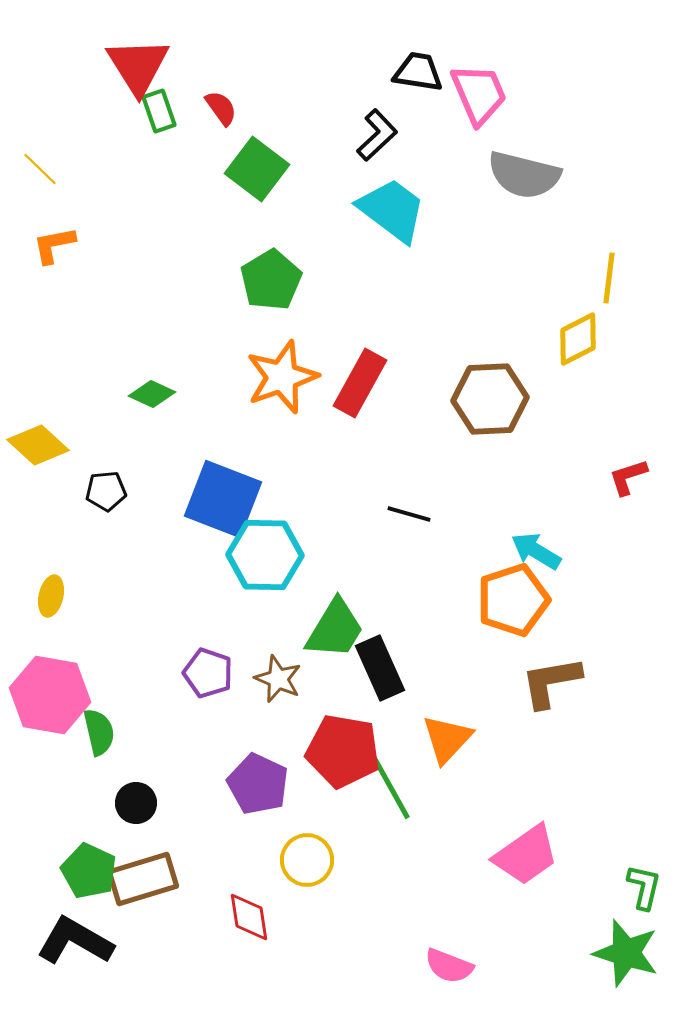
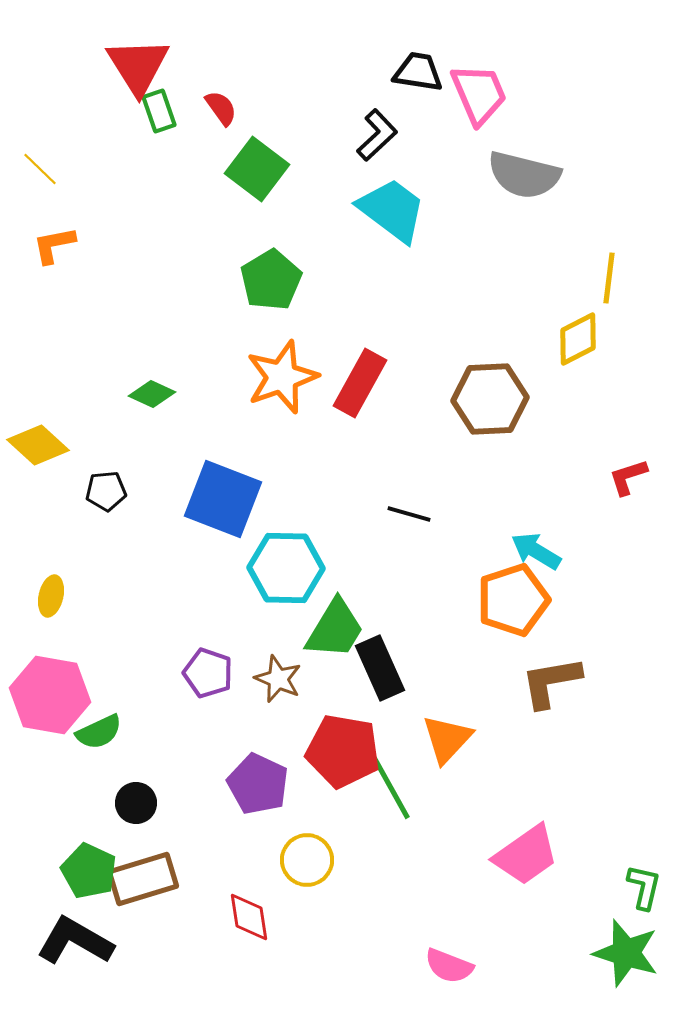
cyan hexagon at (265, 555): moved 21 px right, 13 px down
green semicircle at (99, 732): rotated 78 degrees clockwise
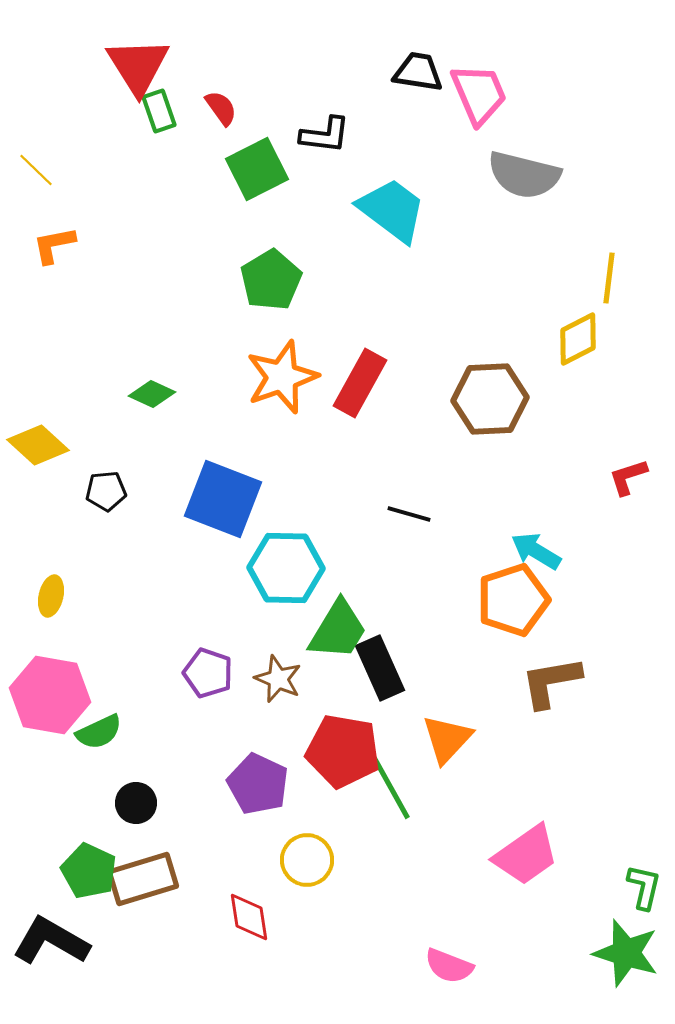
black L-shape at (377, 135): moved 52 px left; rotated 50 degrees clockwise
yellow line at (40, 169): moved 4 px left, 1 px down
green square at (257, 169): rotated 26 degrees clockwise
green trapezoid at (335, 629): moved 3 px right, 1 px down
black L-shape at (75, 941): moved 24 px left
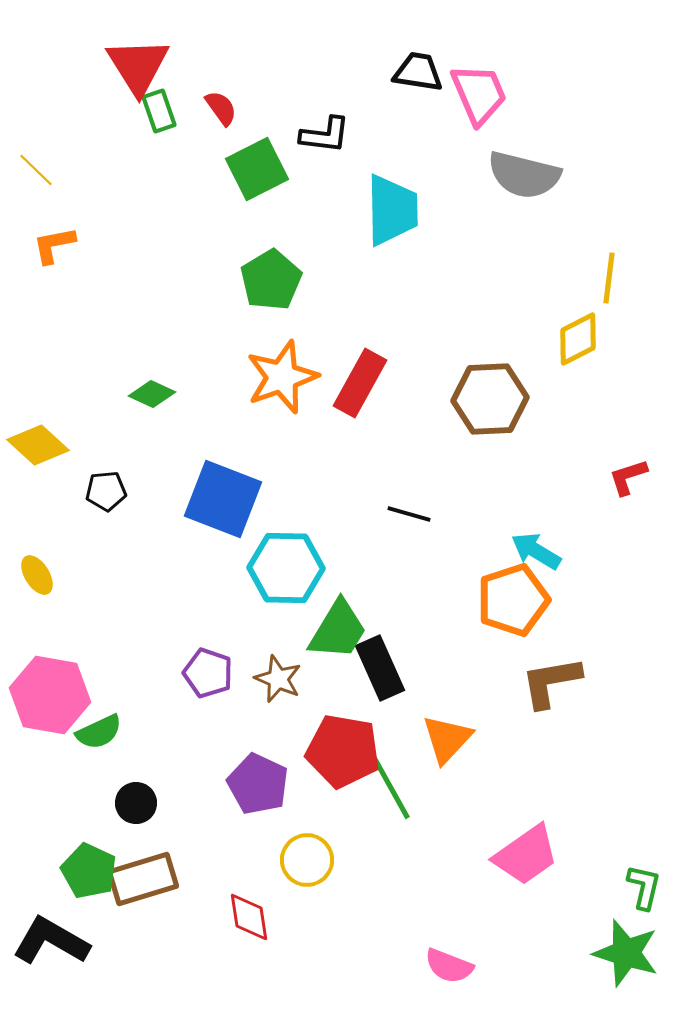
cyan trapezoid at (392, 210): rotated 52 degrees clockwise
yellow ellipse at (51, 596): moved 14 px left, 21 px up; rotated 45 degrees counterclockwise
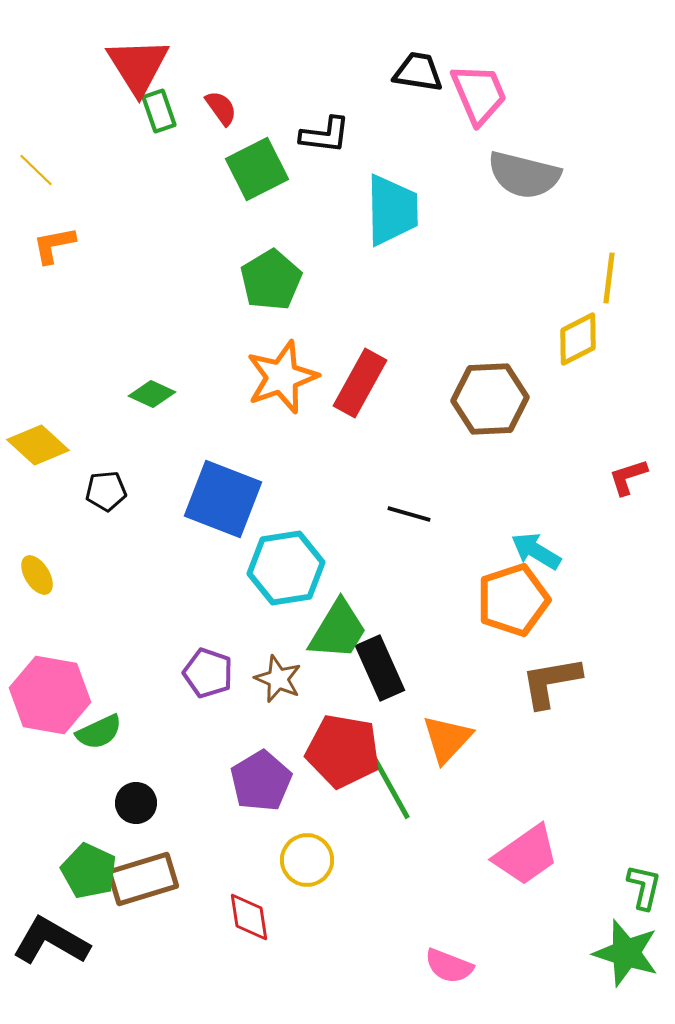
cyan hexagon at (286, 568): rotated 10 degrees counterclockwise
purple pentagon at (258, 784): moved 3 px right, 3 px up; rotated 16 degrees clockwise
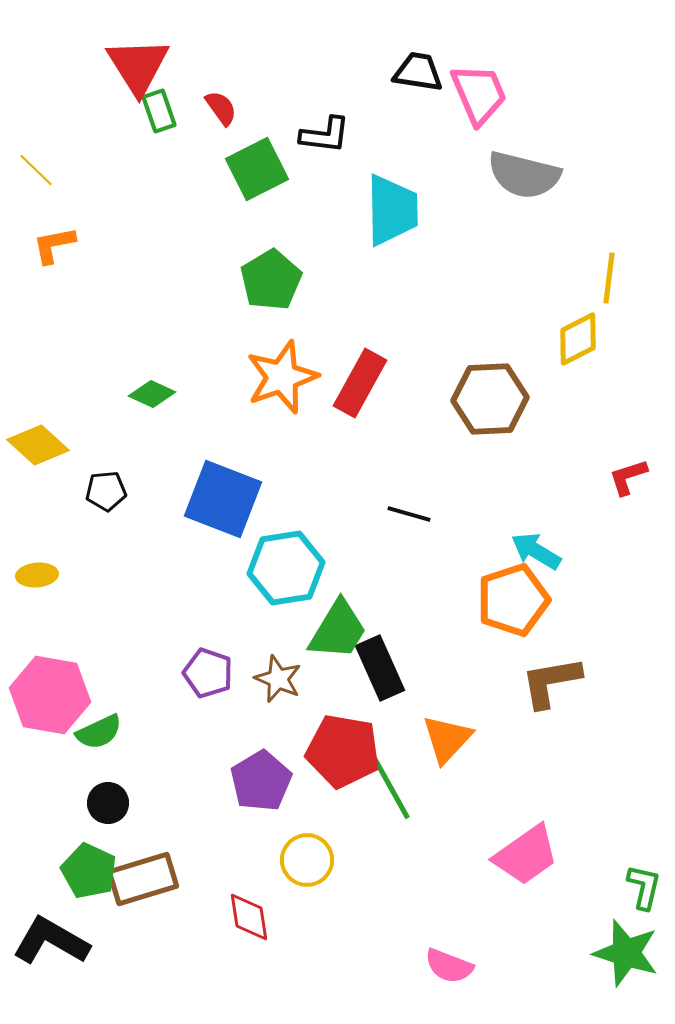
yellow ellipse at (37, 575): rotated 63 degrees counterclockwise
black circle at (136, 803): moved 28 px left
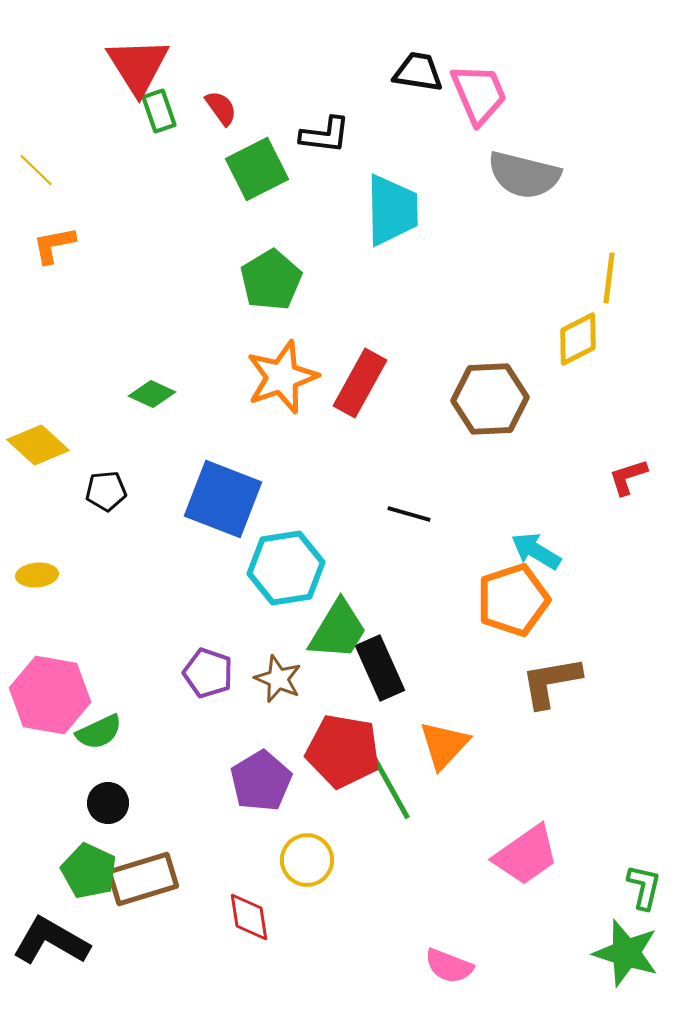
orange triangle at (447, 739): moved 3 px left, 6 px down
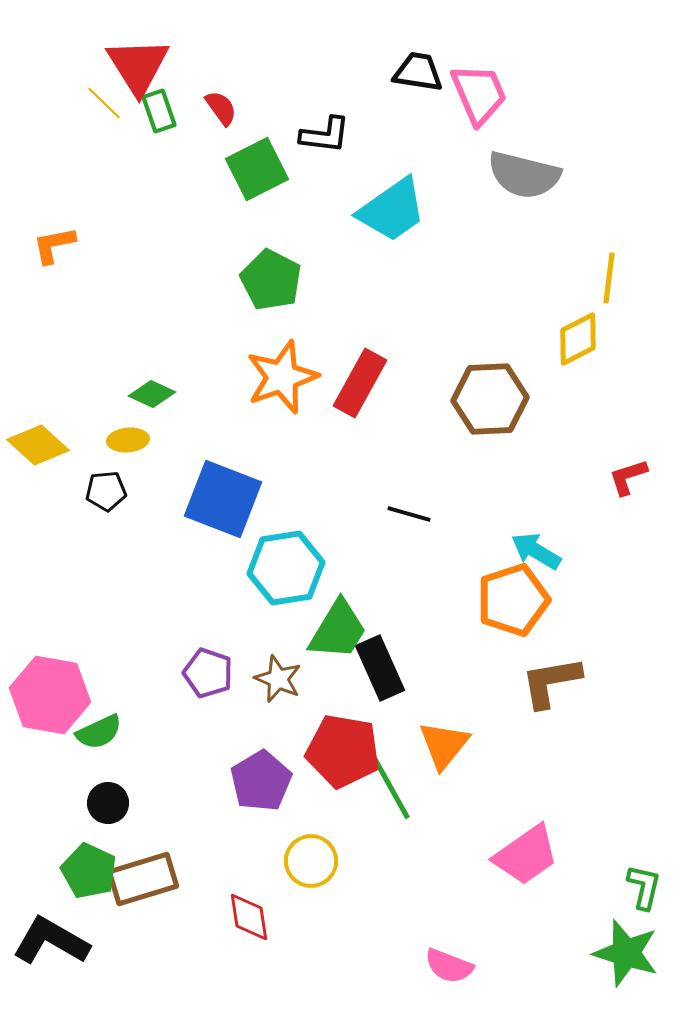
yellow line at (36, 170): moved 68 px right, 67 px up
cyan trapezoid at (392, 210): rotated 56 degrees clockwise
green pentagon at (271, 280): rotated 14 degrees counterclockwise
yellow ellipse at (37, 575): moved 91 px right, 135 px up
orange triangle at (444, 745): rotated 4 degrees counterclockwise
yellow circle at (307, 860): moved 4 px right, 1 px down
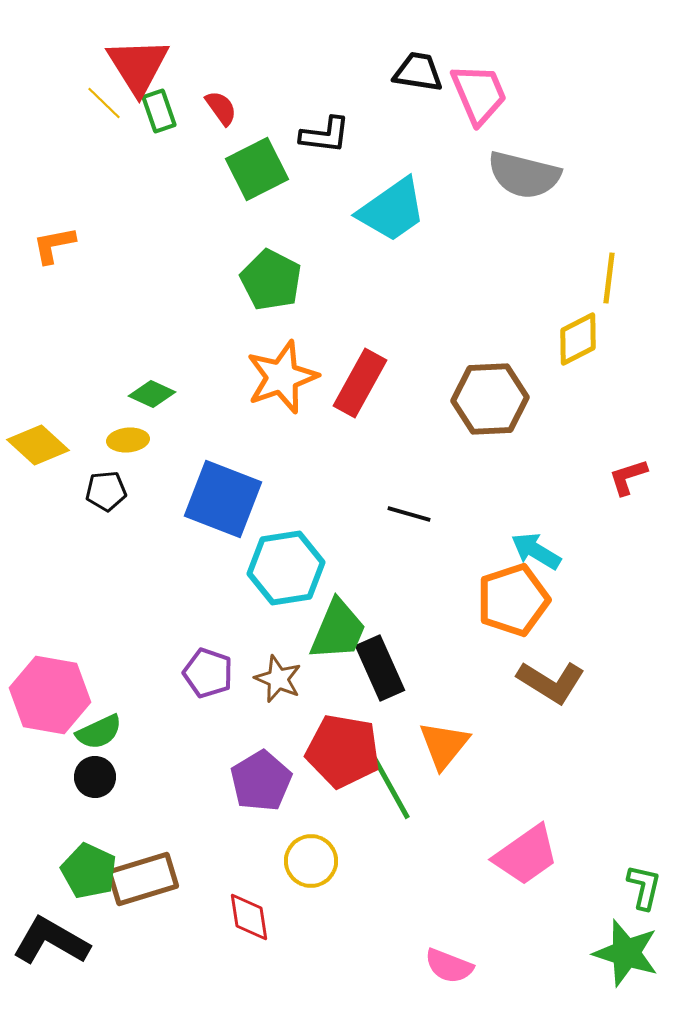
green trapezoid at (338, 630): rotated 8 degrees counterclockwise
brown L-shape at (551, 682): rotated 138 degrees counterclockwise
black circle at (108, 803): moved 13 px left, 26 px up
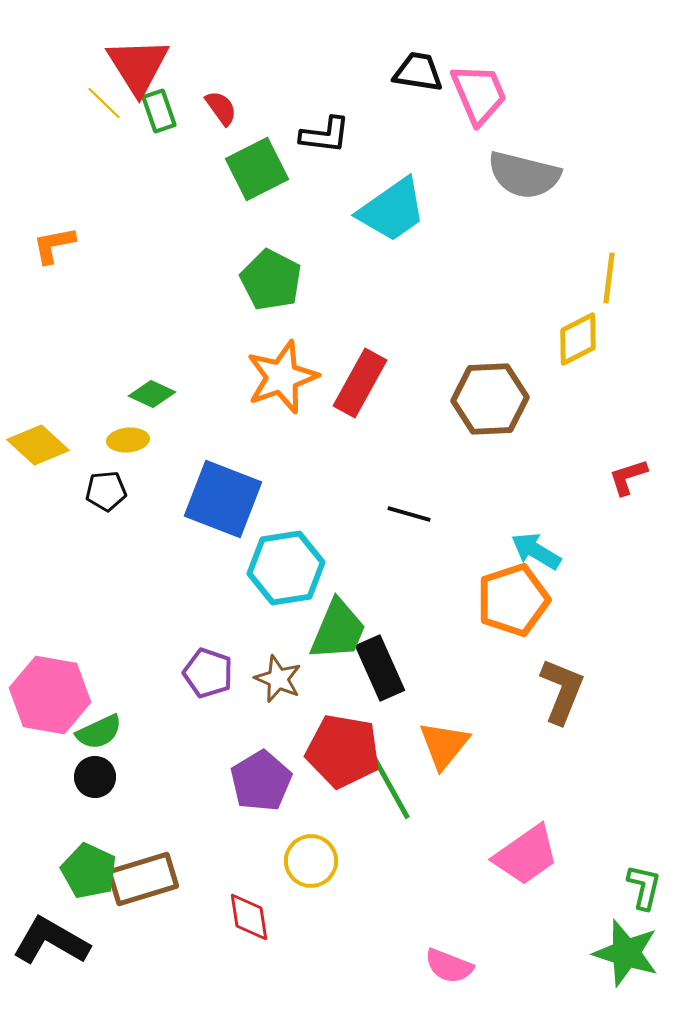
brown L-shape at (551, 682): moved 11 px right, 9 px down; rotated 100 degrees counterclockwise
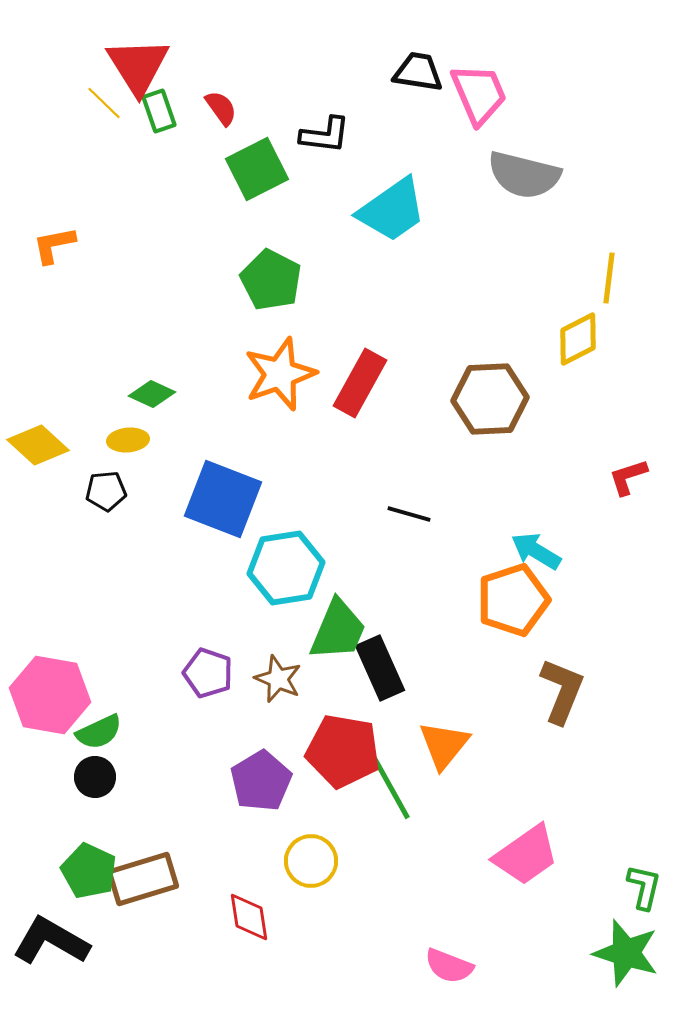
orange star at (282, 377): moved 2 px left, 3 px up
